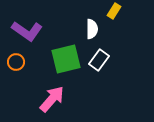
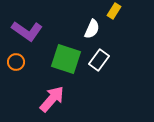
white semicircle: rotated 24 degrees clockwise
green square: rotated 32 degrees clockwise
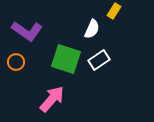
white rectangle: rotated 20 degrees clockwise
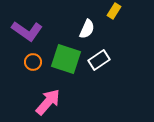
white semicircle: moved 5 px left
orange circle: moved 17 px right
pink arrow: moved 4 px left, 3 px down
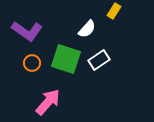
white semicircle: rotated 18 degrees clockwise
orange circle: moved 1 px left, 1 px down
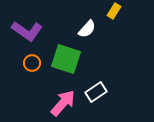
white rectangle: moved 3 px left, 32 px down
pink arrow: moved 15 px right, 1 px down
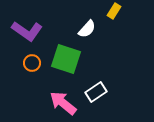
pink arrow: rotated 92 degrees counterclockwise
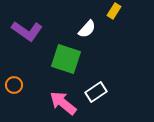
orange circle: moved 18 px left, 22 px down
